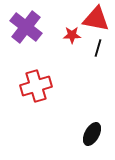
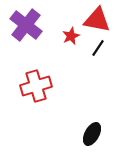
red triangle: moved 1 px right, 1 px down
purple cross: moved 2 px up
red star: moved 1 px left, 1 px down; rotated 24 degrees counterclockwise
black line: rotated 18 degrees clockwise
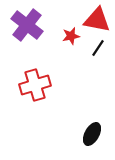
purple cross: moved 1 px right
red star: rotated 12 degrees clockwise
red cross: moved 1 px left, 1 px up
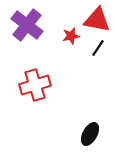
black ellipse: moved 2 px left
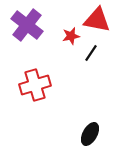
black line: moved 7 px left, 5 px down
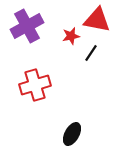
purple cross: moved 1 px down; rotated 24 degrees clockwise
black ellipse: moved 18 px left
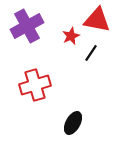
red star: rotated 12 degrees counterclockwise
black ellipse: moved 1 px right, 11 px up
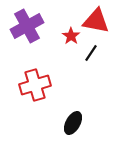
red triangle: moved 1 px left, 1 px down
red star: rotated 12 degrees counterclockwise
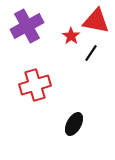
black ellipse: moved 1 px right, 1 px down
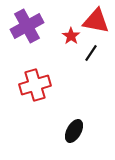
black ellipse: moved 7 px down
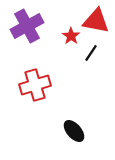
black ellipse: rotated 70 degrees counterclockwise
